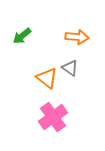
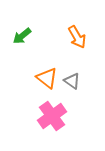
orange arrow: rotated 55 degrees clockwise
gray triangle: moved 2 px right, 13 px down
pink cross: moved 1 px left, 1 px up
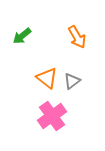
gray triangle: rotated 48 degrees clockwise
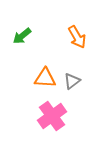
orange triangle: moved 2 px left; rotated 35 degrees counterclockwise
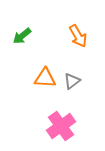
orange arrow: moved 1 px right, 1 px up
pink cross: moved 9 px right, 10 px down
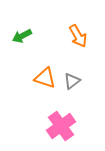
green arrow: rotated 12 degrees clockwise
orange triangle: rotated 15 degrees clockwise
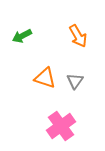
gray triangle: moved 3 px right; rotated 18 degrees counterclockwise
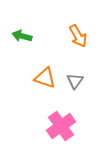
green arrow: rotated 42 degrees clockwise
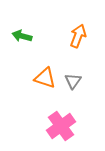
orange arrow: rotated 130 degrees counterclockwise
gray triangle: moved 2 px left
